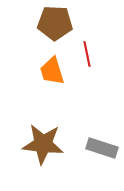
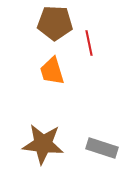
red line: moved 2 px right, 11 px up
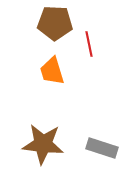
red line: moved 1 px down
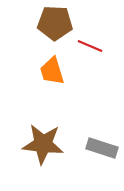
red line: moved 1 px right, 2 px down; rotated 55 degrees counterclockwise
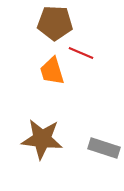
red line: moved 9 px left, 7 px down
brown star: moved 1 px left, 5 px up
gray rectangle: moved 2 px right
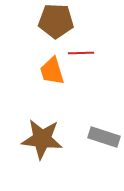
brown pentagon: moved 1 px right, 2 px up
red line: rotated 25 degrees counterclockwise
gray rectangle: moved 11 px up
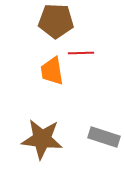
orange trapezoid: rotated 8 degrees clockwise
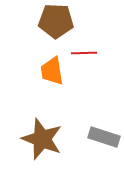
red line: moved 3 px right
brown star: rotated 15 degrees clockwise
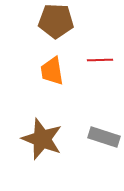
red line: moved 16 px right, 7 px down
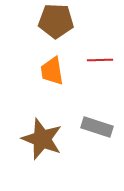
gray rectangle: moved 7 px left, 10 px up
